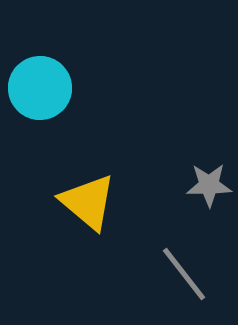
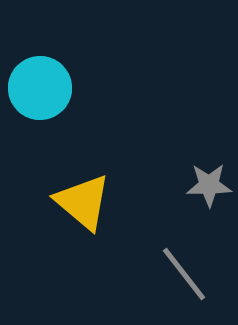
yellow triangle: moved 5 px left
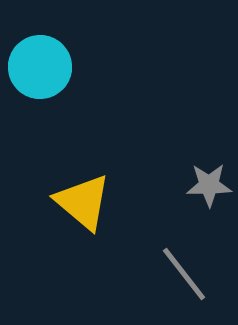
cyan circle: moved 21 px up
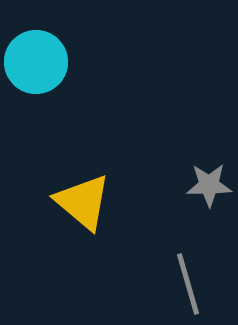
cyan circle: moved 4 px left, 5 px up
gray line: moved 4 px right, 10 px down; rotated 22 degrees clockwise
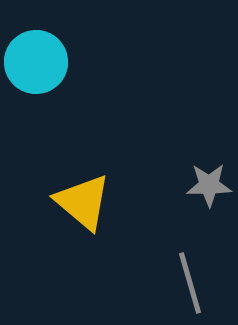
gray line: moved 2 px right, 1 px up
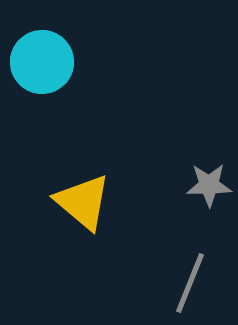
cyan circle: moved 6 px right
gray line: rotated 38 degrees clockwise
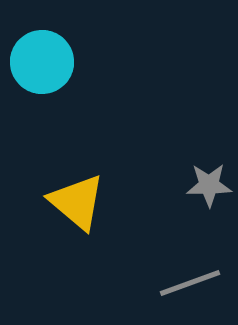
yellow triangle: moved 6 px left
gray line: rotated 48 degrees clockwise
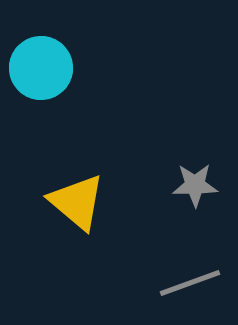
cyan circle: moved 1 px left, 6 px down
gray star: moved 14 px left
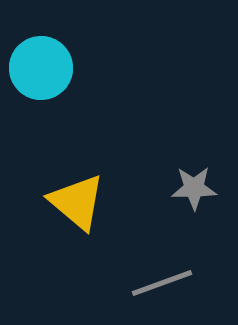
gray star: moved 1 px left, 3 px down
gray line: moved 28 px left
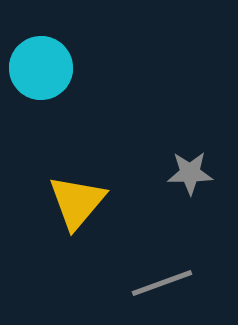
gray star: moved 4 px left, 15 px up
yellow triangle: rotated 30 degrees clockwise
